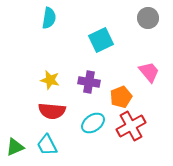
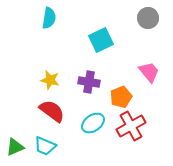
red semicircle: rotated 148 degrees counterclockwise
cyan trapezoid: moved 2 px left, 1 px down; rotated 40 degrees counterclockwise
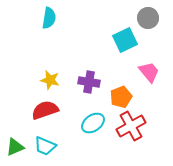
cyan square: moved 24 px right
red semicircle: moved 7 px left, 1 px up; rotated 56 degrees counterclockwise
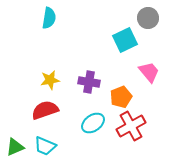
yellow star: rotated 24 degrees counterclockwise
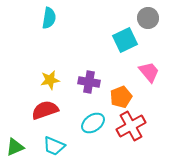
cyan trapezoid: moved 9 px right
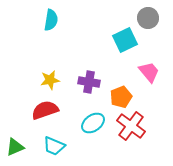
cyan semicircle: moved 2 px right, 2 px down
red cross: rotated 24 degrees counterclockwise
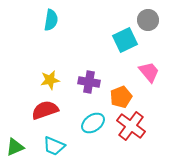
gray circle: moved 2 px down
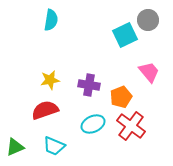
cyan square: moved 5 px up
purple cross: moved 3 px down
cyan ellipse: moved 1 px down; rotated 10 degrees clockwise
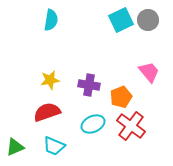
cyan square: moved 4 px left, 15 px up
red semicircle: moved 2 px right, 2 px down
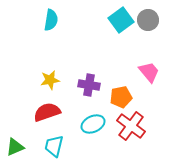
cyan square: rotated 10 degrees counterclockwise
orange pentagon: rotated 10 degrees clockwise
cyan trapezoid: rotated 80 degrees clockwise
